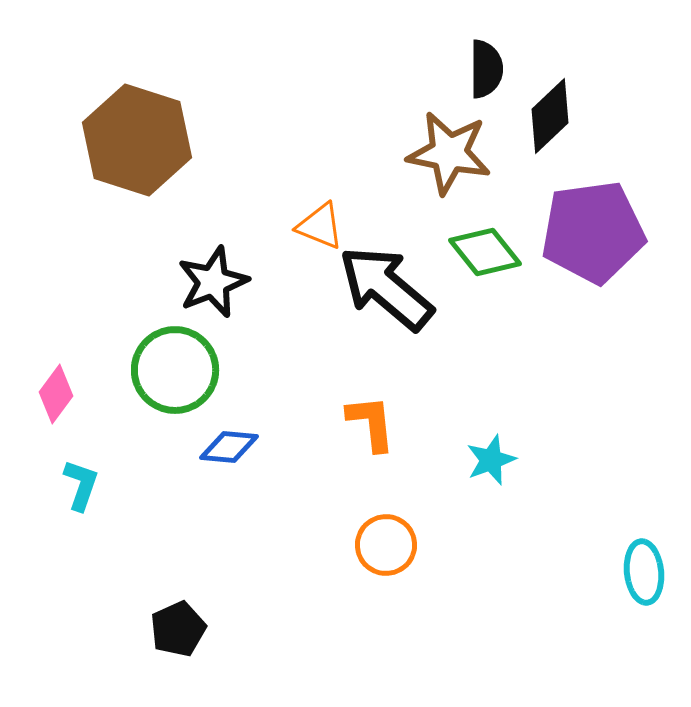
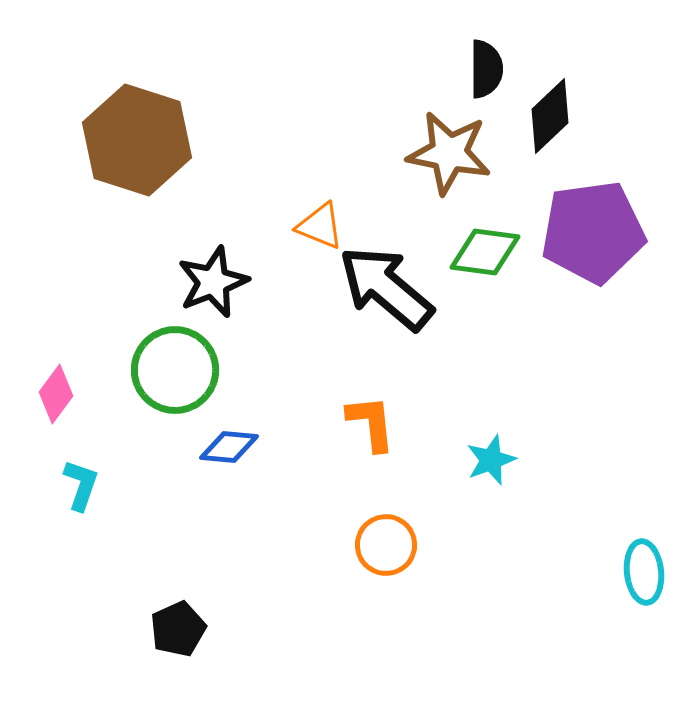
green diamond: rotated 44 degrees counterclockwise
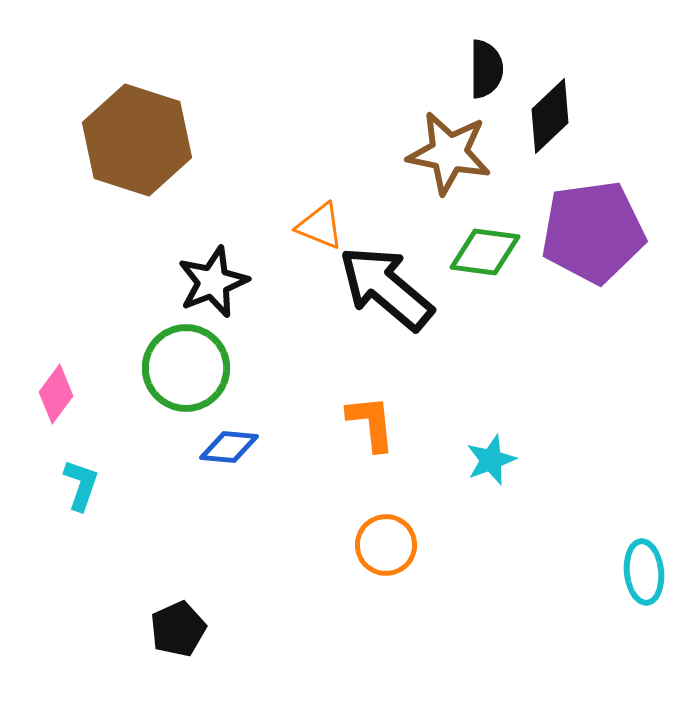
green circle: moved 11 px right, 2 px up
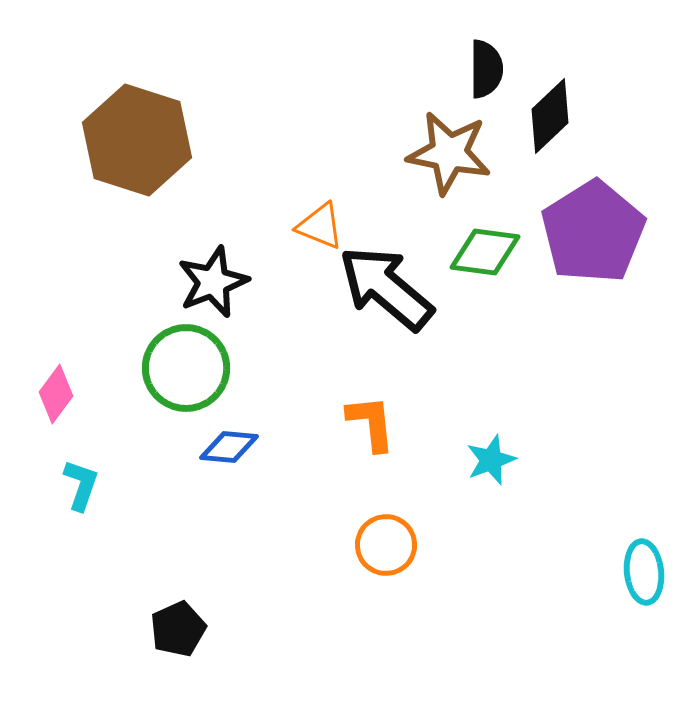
purple pentagon: rotated 24 degrees counterclockwise
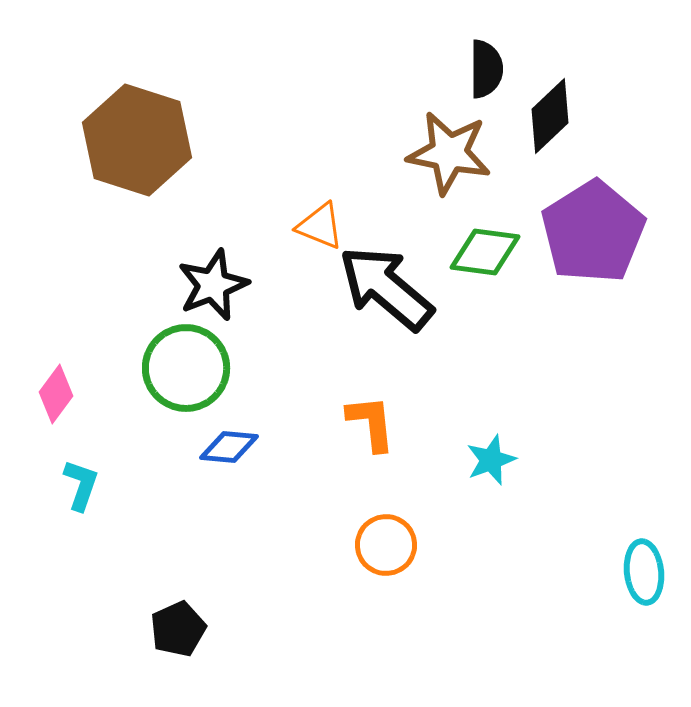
black star: moved 3 px down
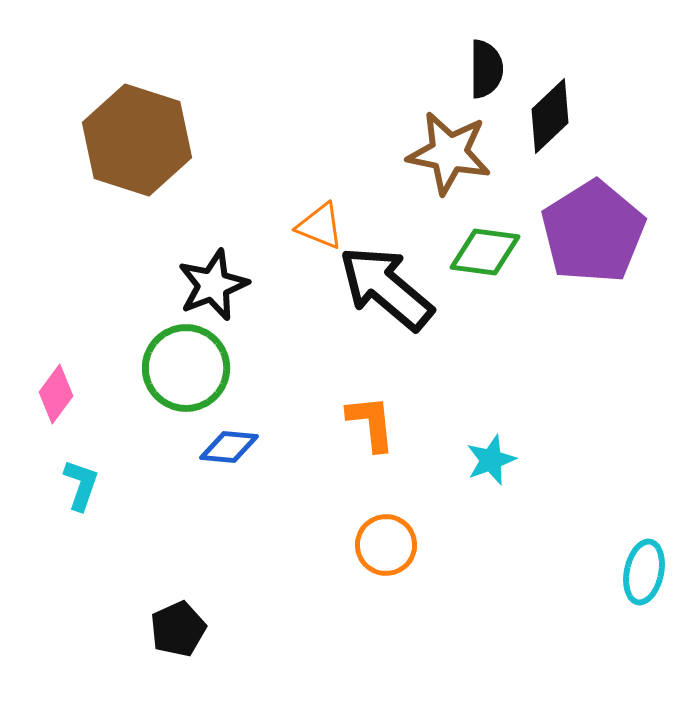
cyan ellipse: rotated 18 degrees clockwise
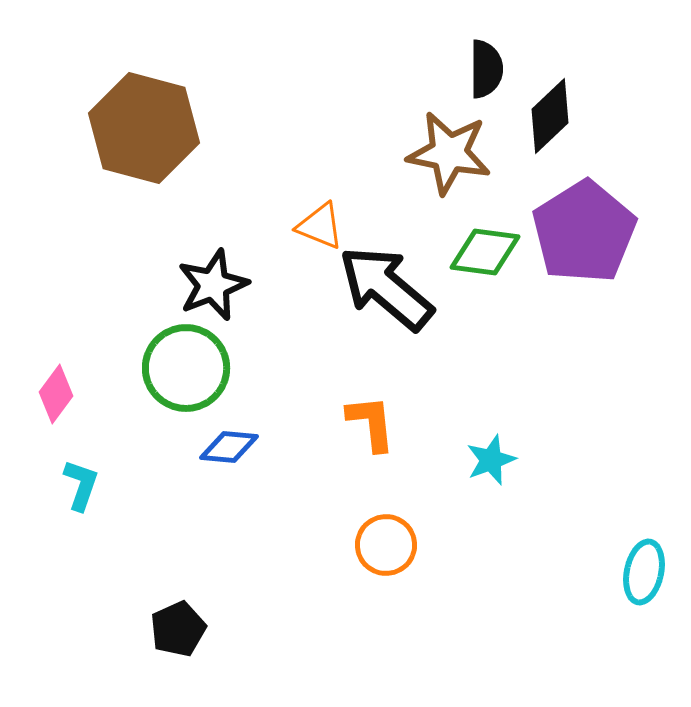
brown hexagon: moved 7 px right, 12 px up; rotated 3 degrees counterclockwise
purple pentagon: moved 9 px left
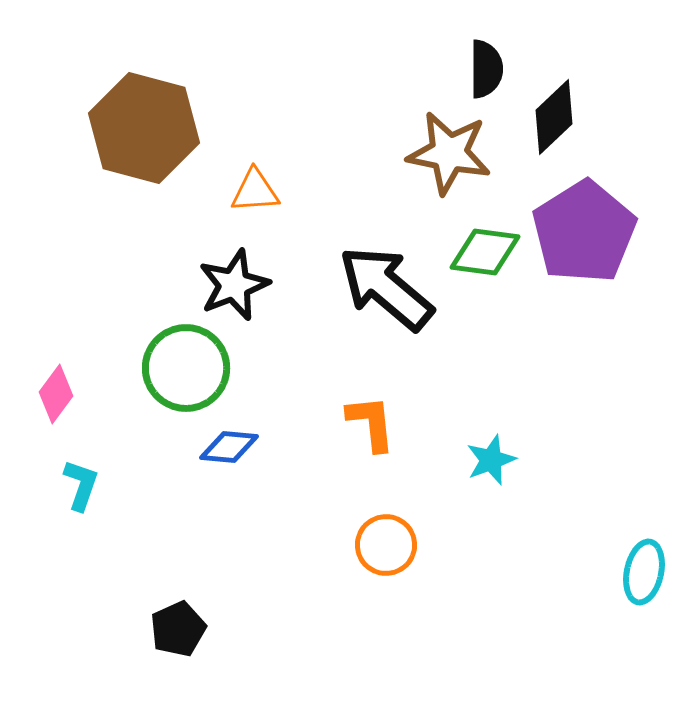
black diamond: moved 4 px right, 1 px down
orange triangle: moved 65 px left, 35 px up; rotated 26 degrees counterclockwise
black star: moved 21 px right
